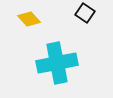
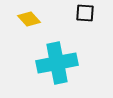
black square: rotated 30 degrees counterclockwise
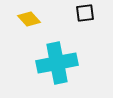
black square: rotated 12 degrees counterclockwise
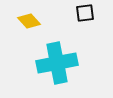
yellow diamond: moved 2 px down
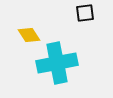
yellow diamond: moved 14 px down; rotated 10 degrees clockwise
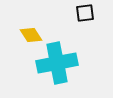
yellow diamond: moved 2 px right
